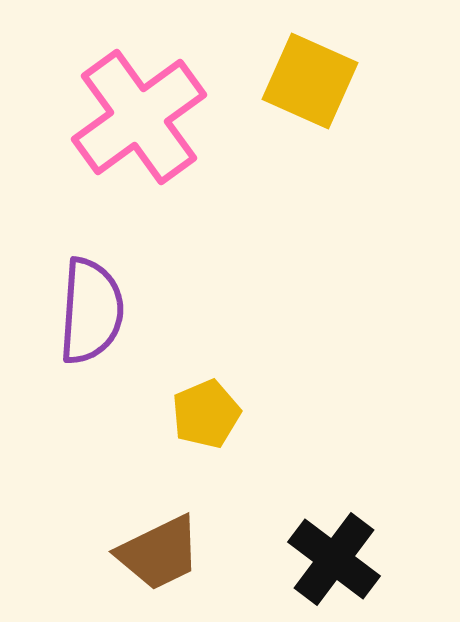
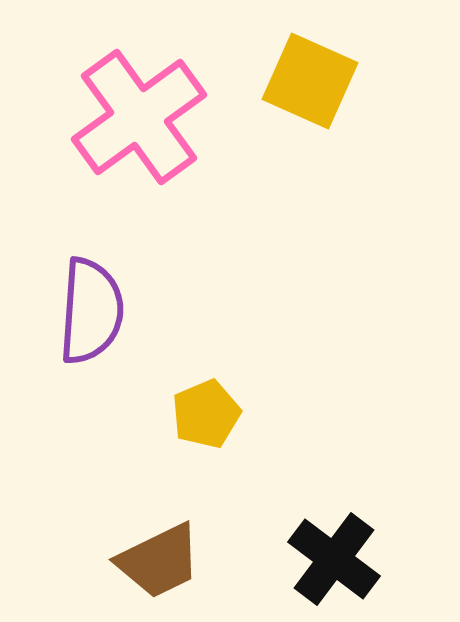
brown trapezoid: moved 8 px down
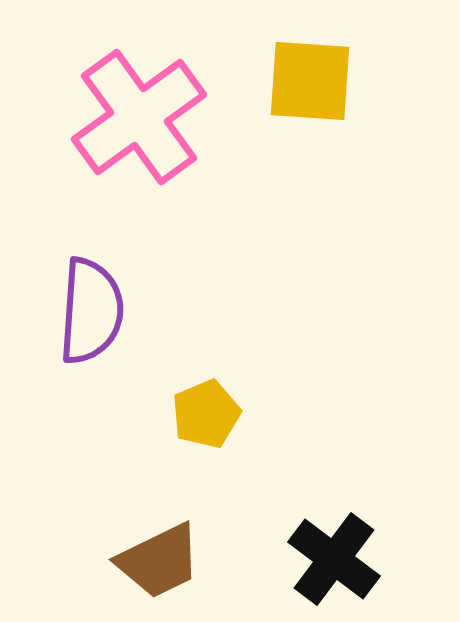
yellow square: rotated 20 degrees counterclockwise
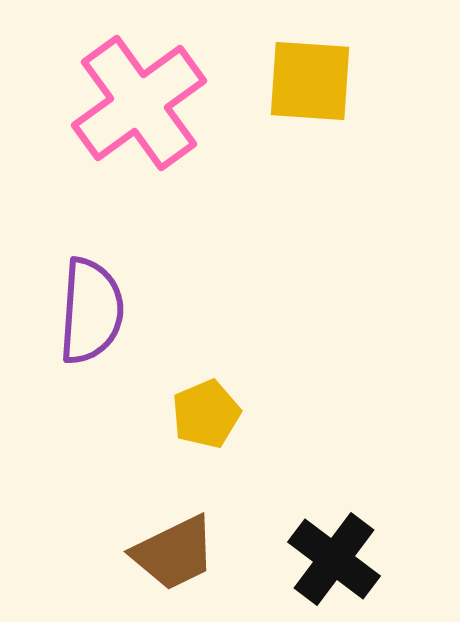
pink cross: moved 14 px up
brown trapezoid: moved 15 px right, 8 px up
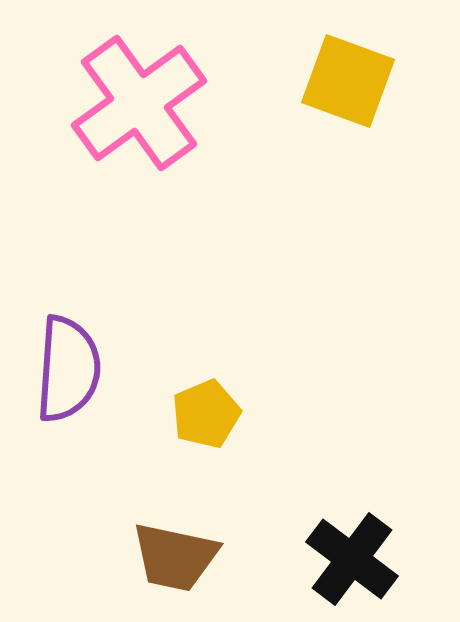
yellow square: moved 38 px right; rotated 16 degrees clockwise
purple semicircle: moved 23 px left, 58 px down
brown trapezoid: moved 1 px right, 4 px down; rotated 38 degrees clockwise
black cross: moved 18 px right
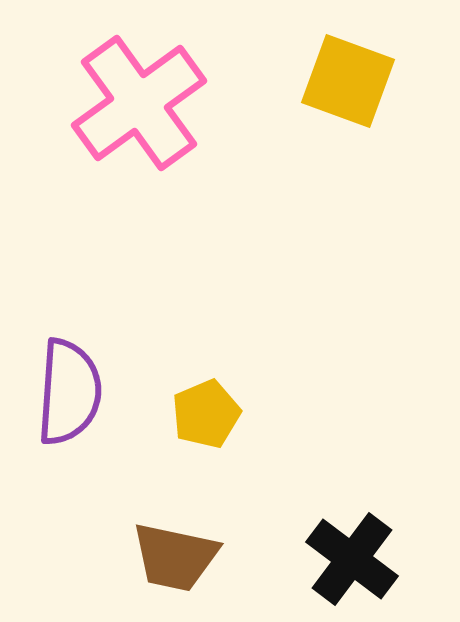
purple semicircle: moved 1 px right, 23 px down
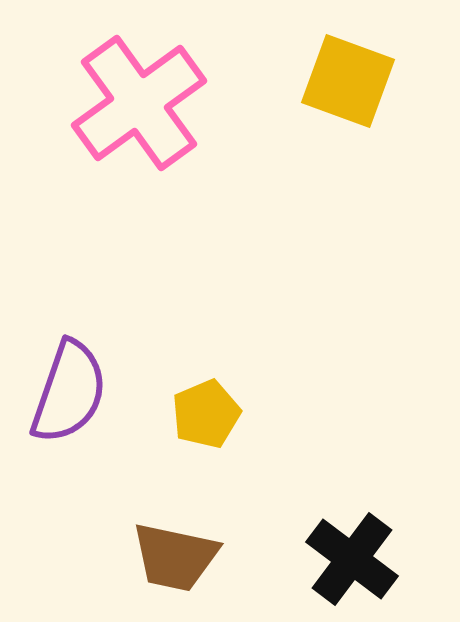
purple semicircle: rotated 15 degrees clockwise
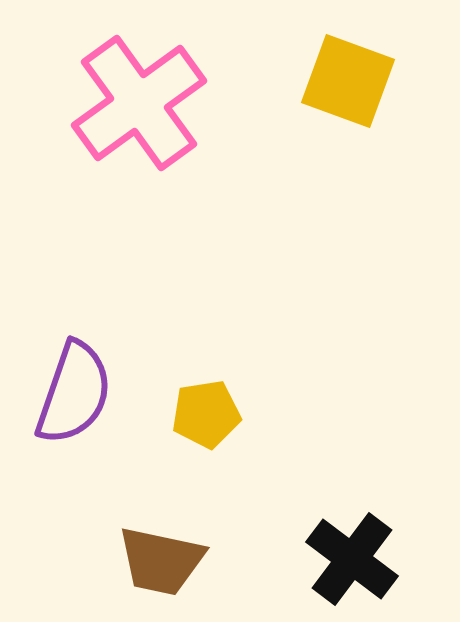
purple semicircle: moved 5 px right, 1 px down
yellow pentagon: rotated 14 degrees clockwise
brown trapezoid: moved 14 px left, 4 px down
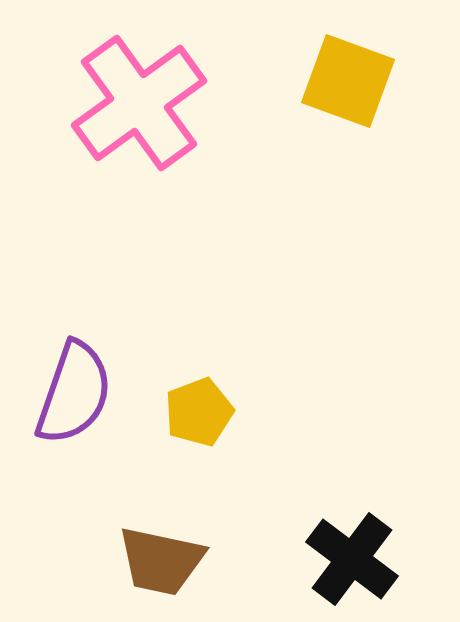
yellow pentagon: moved 7 px left, 2 px up; rotated 12 degrees counterclockwise
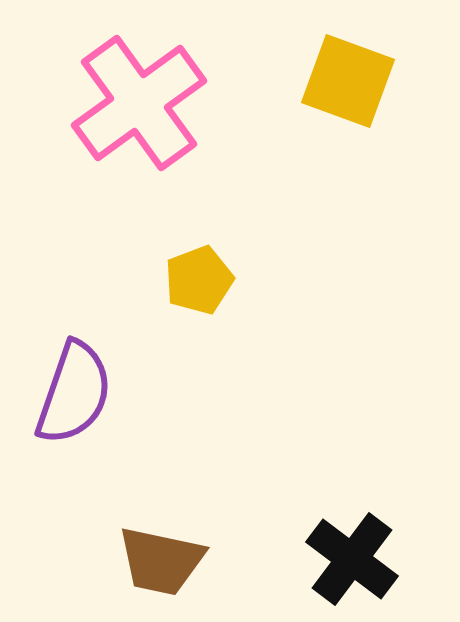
yellow pentagon: moved 132 px up
